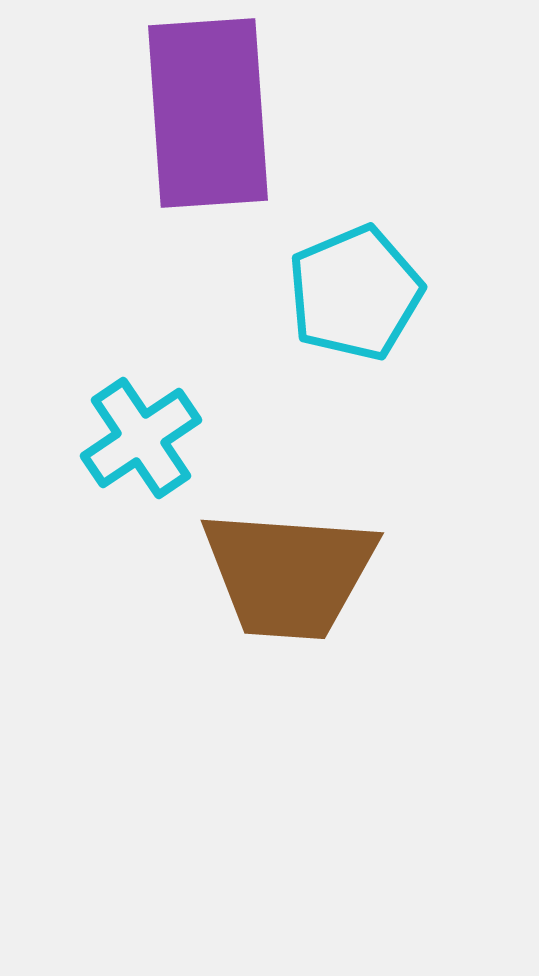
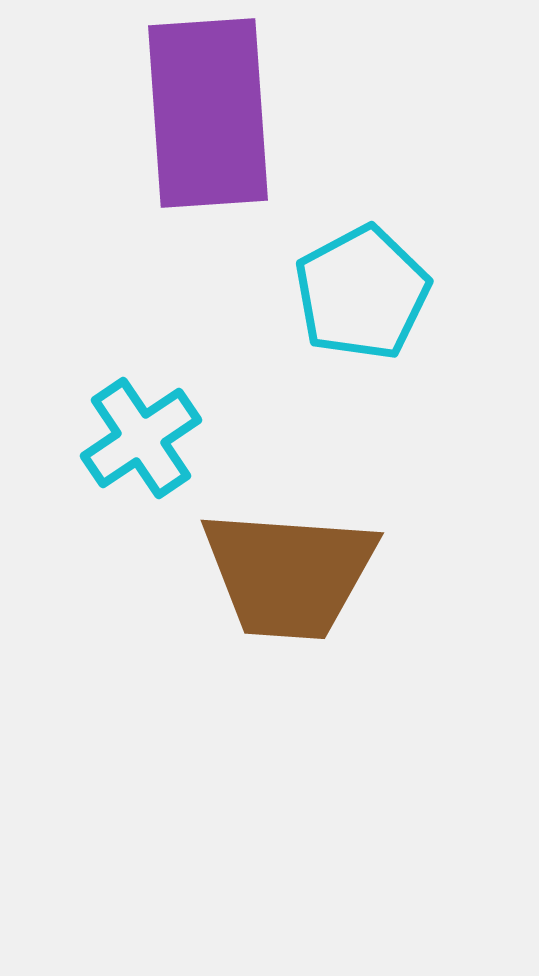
cyan pentagon: moved 7 px right; rotated 5 degrees counterclockwise
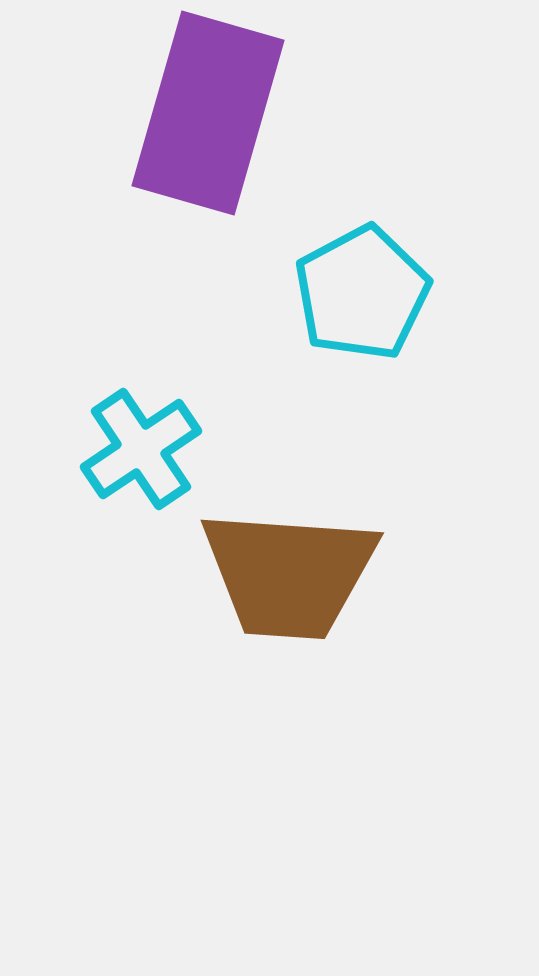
purple rectangle: rotated 20 degrees clockwise
cyan cross: moved 11 px down
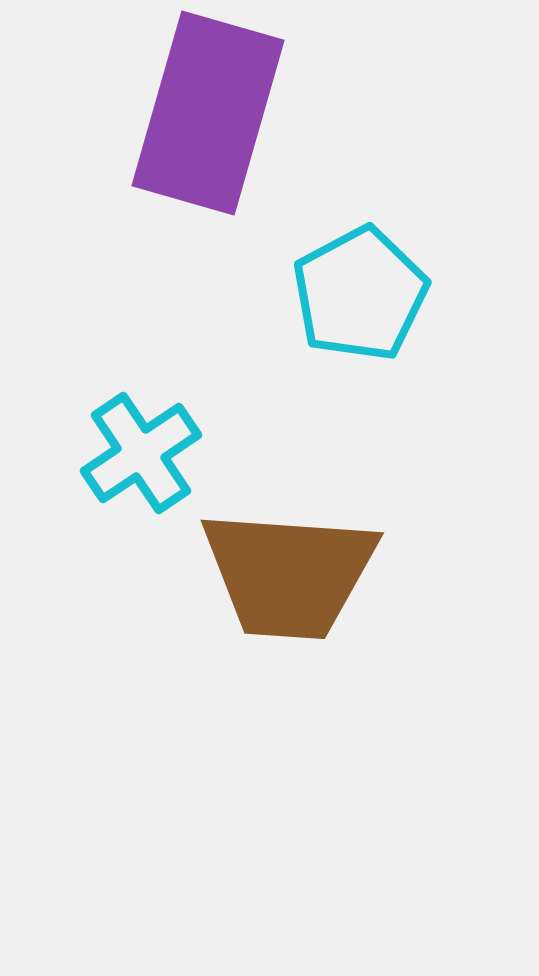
cyan pentagon: moved 2 px left, 1 px down
cyan cross: moved 4 px down
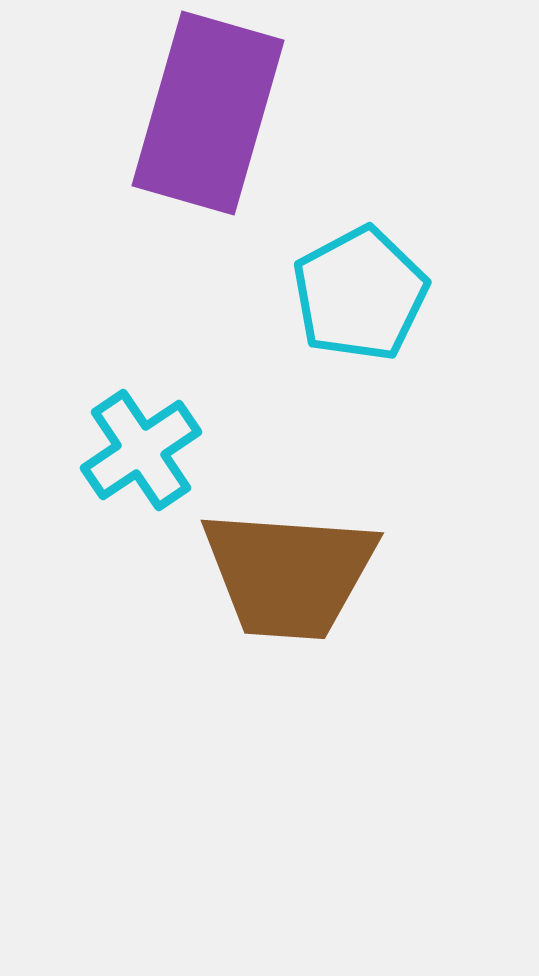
cyan cross: moved 3 px up
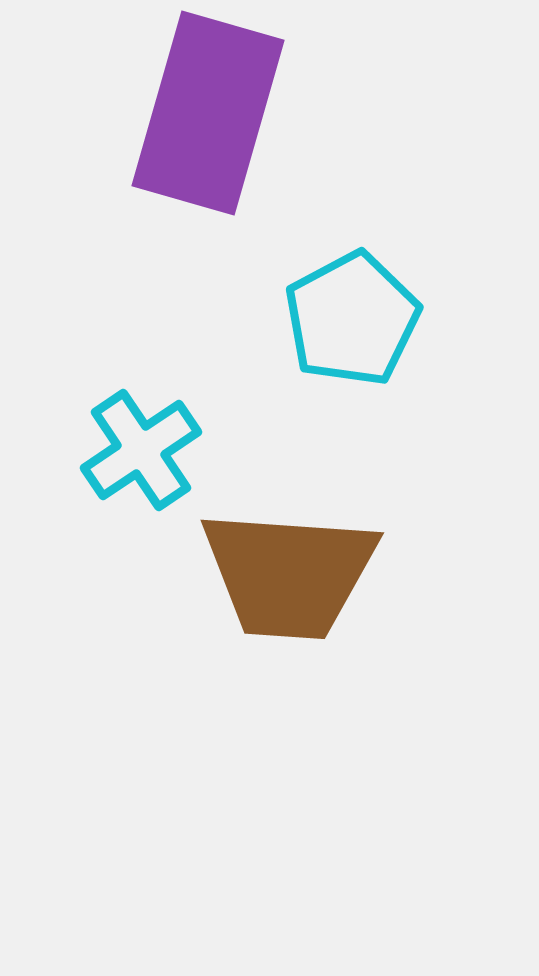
cyan pentagon: moved 8 px left, 25 px down
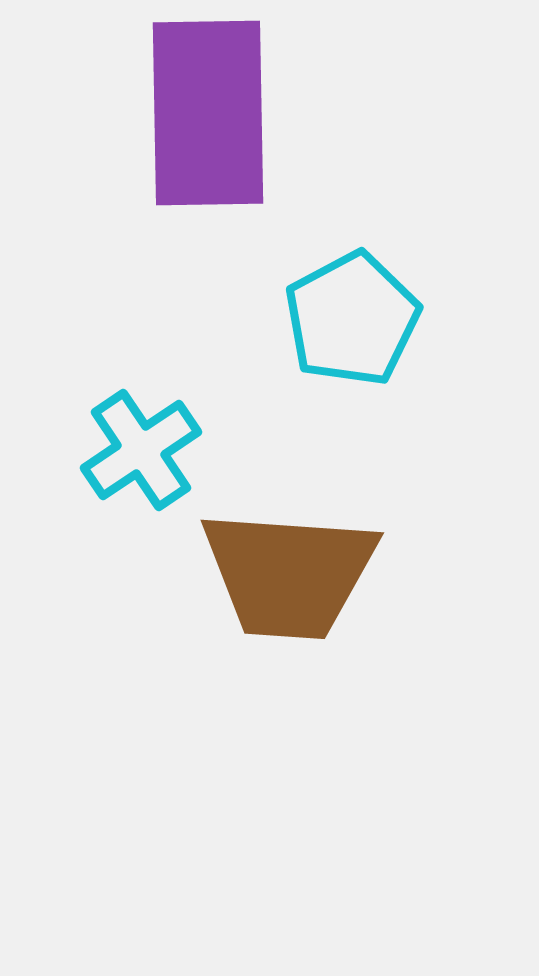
purple rectangle: rotated 17 degrees counterclockwise
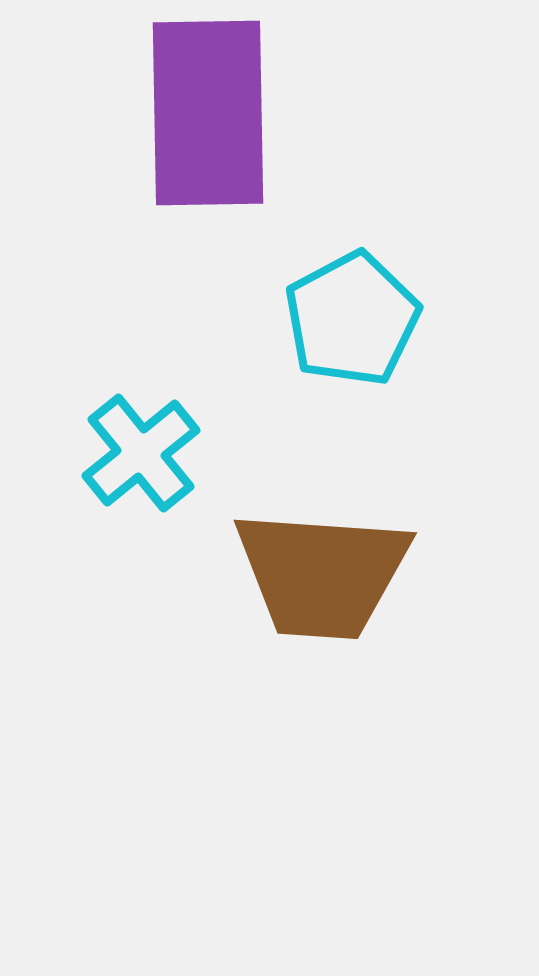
cyan cross: moved 3 px down; rotated 5 degrees counterclockwise
brown trapezoid: moved 33 px right
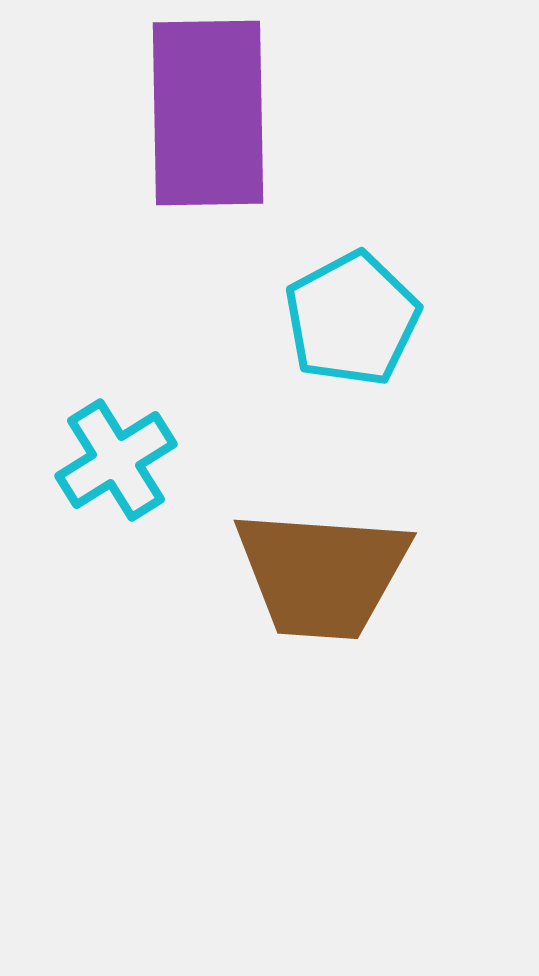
cyan cross: moved 25 px left, 7 px down; rotated 7 degrees clockwise
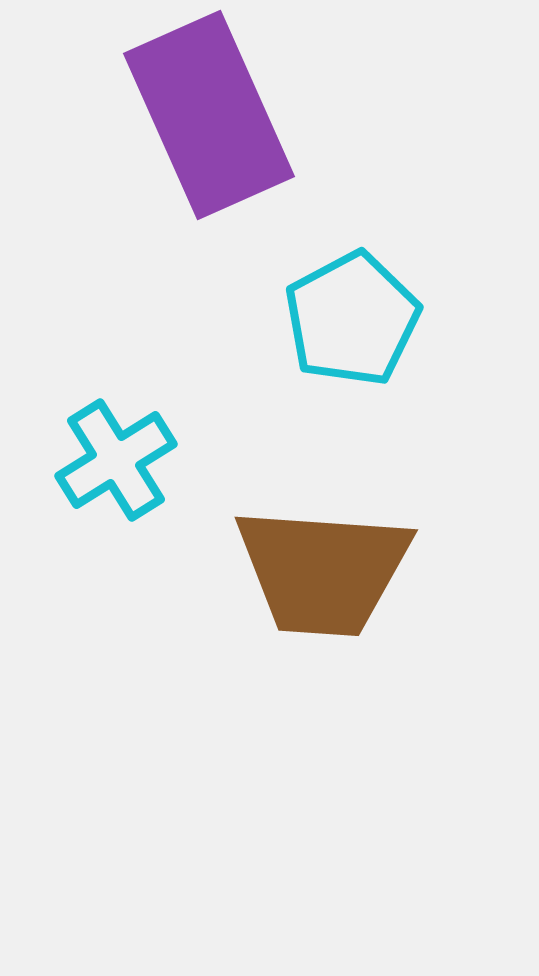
purple rectangle: moved 1 px right, 2 px down; rotated 23 degrees counterclockwise
brown trapezoid: moved 1 px right, 3 px up
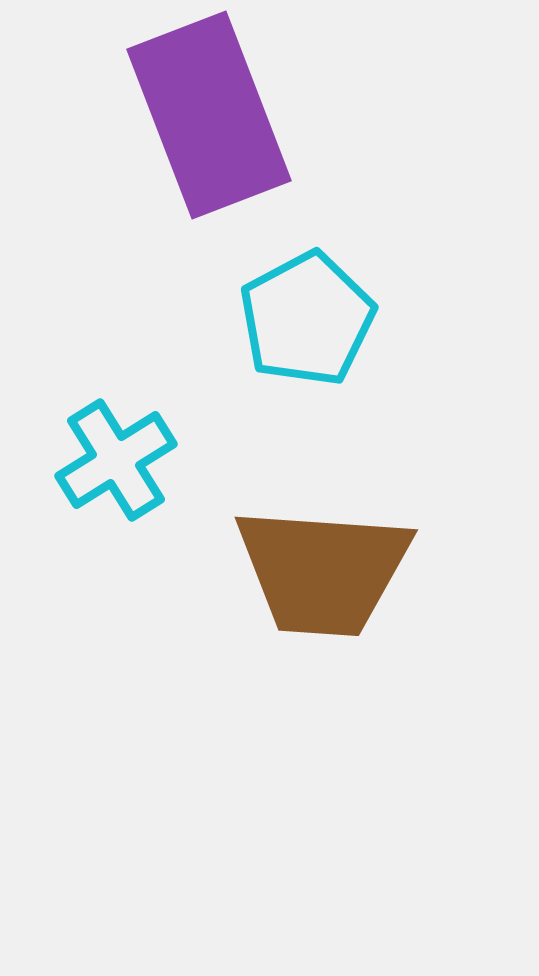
purple rectangle: rotated 3 degrees clockwise
cyan pentagon: moved 45 px left
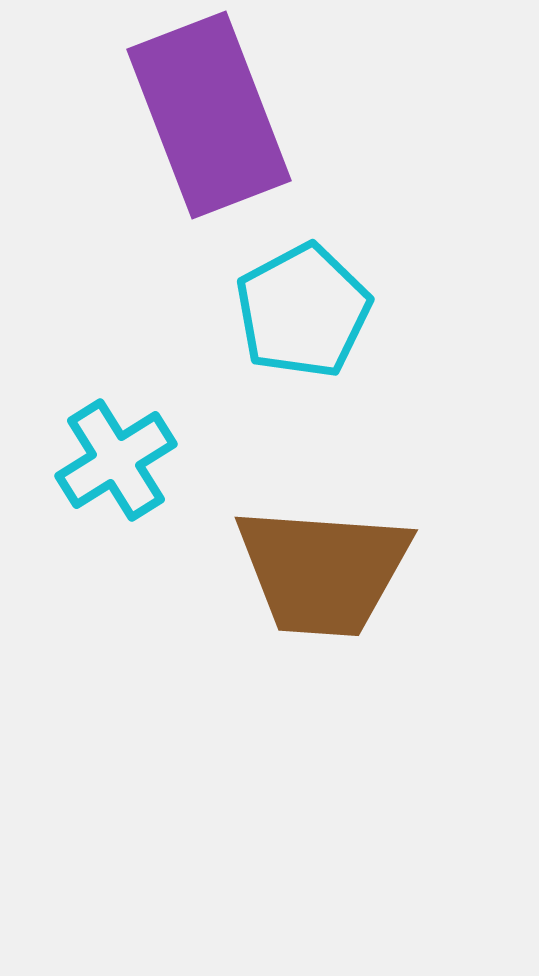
cyan pentagon: moved 4 px left, 8 px up
